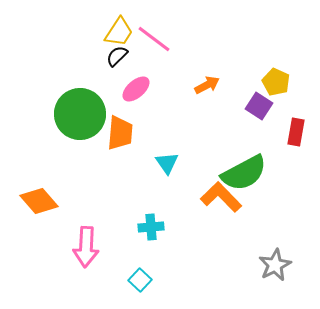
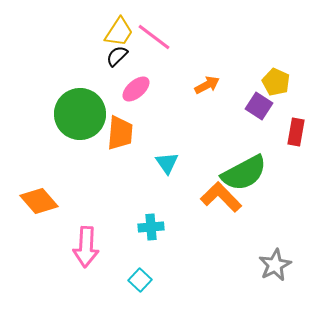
pink line: moved 2 px up
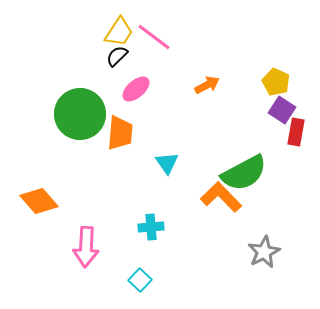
purple square: moved 23 px right, 4 px down
gray star: moved 11 px left, 13 px up
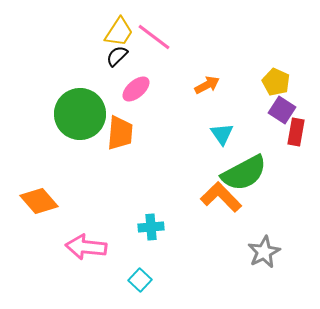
cyan triangle: moved 55 px right, 29 px up
pink arrow: rotated 93 degrees clockwise
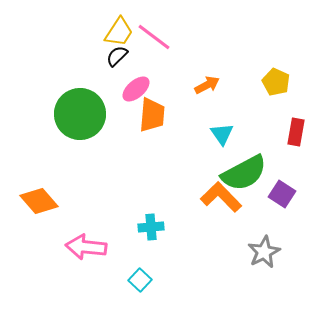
purple square: moved 84 px down
orange trapezoid: moved 32 px right, 18 px up
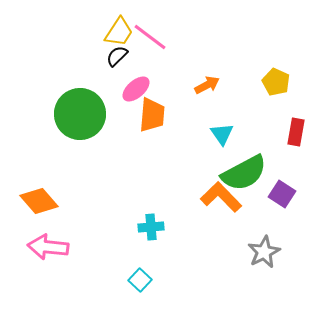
pink line: moved 4 px left
pink arrow: moved 38 px left
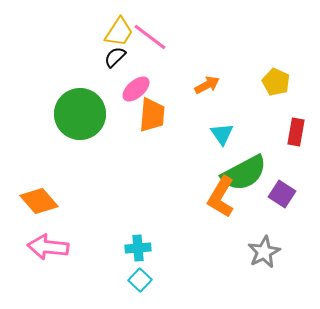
black semicircle: moved 2 px left, 1 px down
orange L-shape: rotated 105 degrees counterclockwise
cyan cross: moved 13 px left, 21 px down
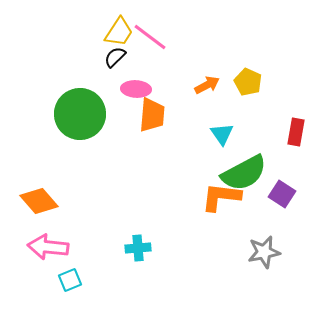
yellow pentagon: moved 28 px left
pink ellipse: rotated 44 degrees clockwise
orange L-shape: rotated 66 degrees clockwise
gray star: rotated 16 degrees clockwise
cyan square: moved 70 px left; rotated 25 degrees clockwise
